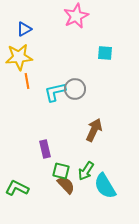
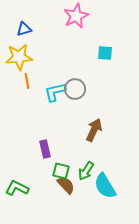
blue triangle: rotated 14 degrees clockwise
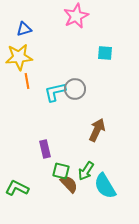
brown arrow: moved 3 px right
brown semicircle: moved 3 px right, 1 px up
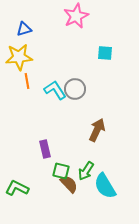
cyan L-shape: moved 2 px up; rotated 70 degrees clockwise
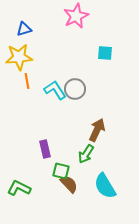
green arrow: moved 17 px up
green L-shape: moved 2 px right
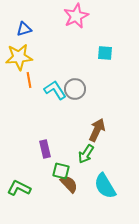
orange line: moved 2 px right, 1 px up
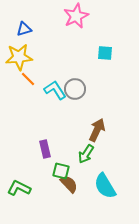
orange line: moved 1 px left, 1 px up; rotated 35 degrees counterclockwise
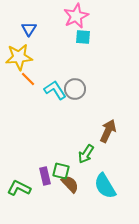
blue triangle: moved 5 px right; rotated 42 degrees counterclockwise
cyan square: moved 22 px left, 16 px up
brown arrow: moved 11 px right, 1 px down
purple rectangle: moved 27 px down
brown semicircle: moved 1 px right
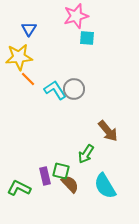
pink star: rotated 10 degrees clockwise
cyan square: moved 4 px right, 1 px down
gray circle: moved 1 px left
brown arrow: rotated 115 degrees clockwise
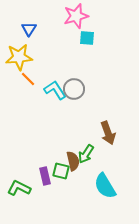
brown arrow: moved 2 px down; rotated 20 degrees clockwise
brown semicircle: moved 3 px right, 23 px up; rotated 30 degrees clockwise
